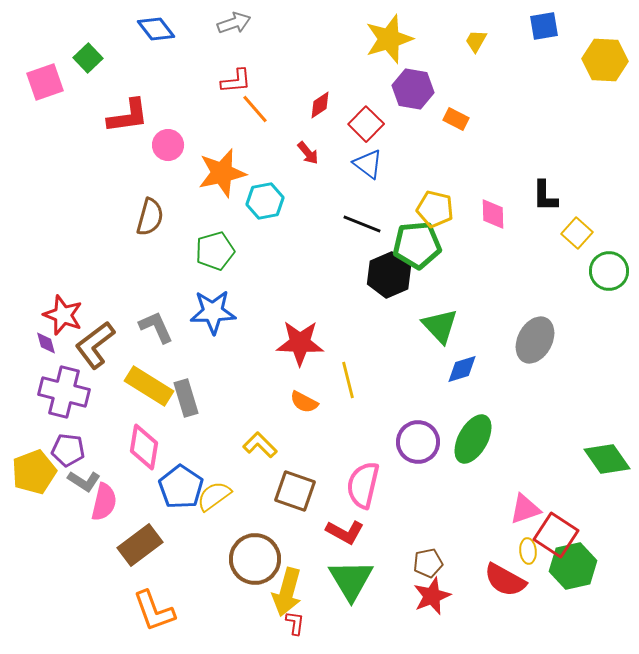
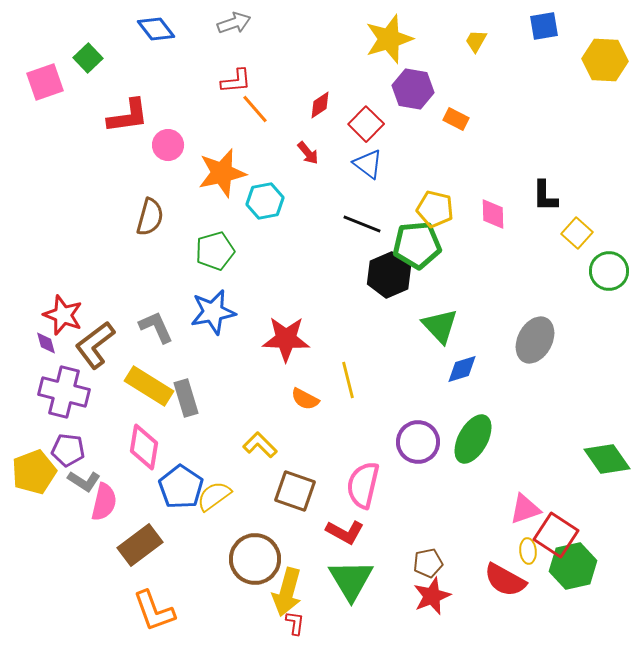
blue star at (213, 312): rotated 9 degrees counterclockwise
red star at (300, 343): moved 14 px left, 4 px up
orange semicircle at (304, 402): moved 1 px right, 3 px up
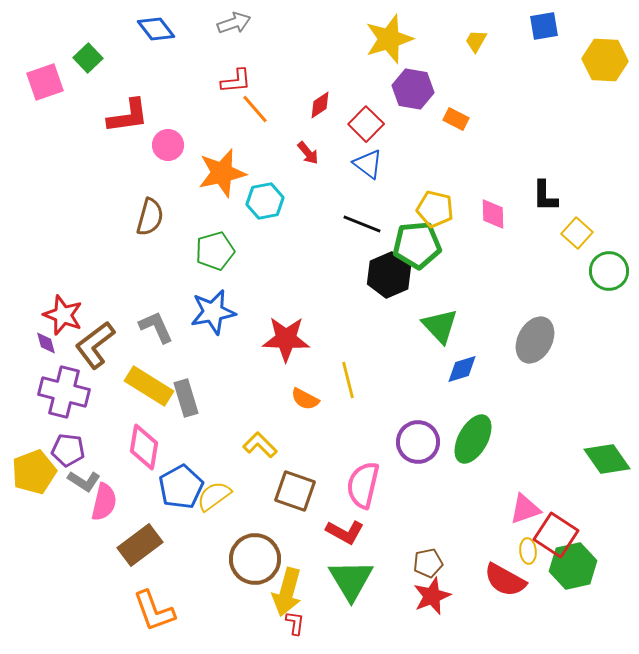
blue pentagon at (181, 487): rotated 9 degrees clockwise
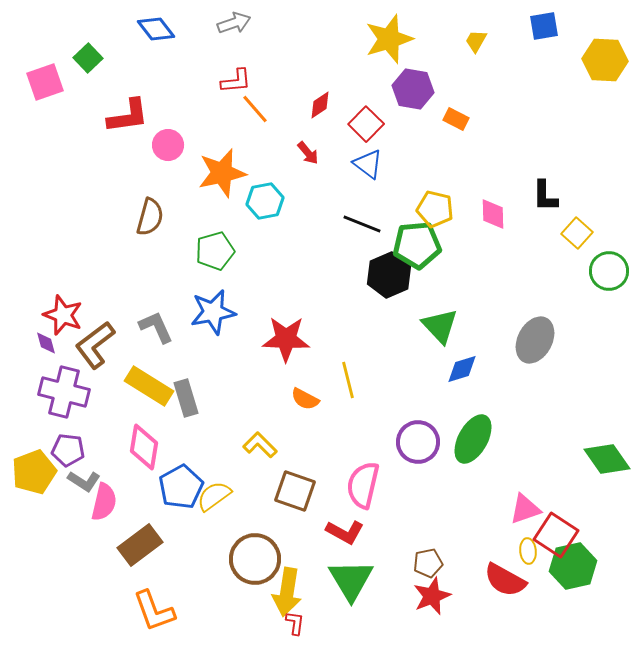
yellow arrow at (287, 592): rotated 6 degrees counterclockwise
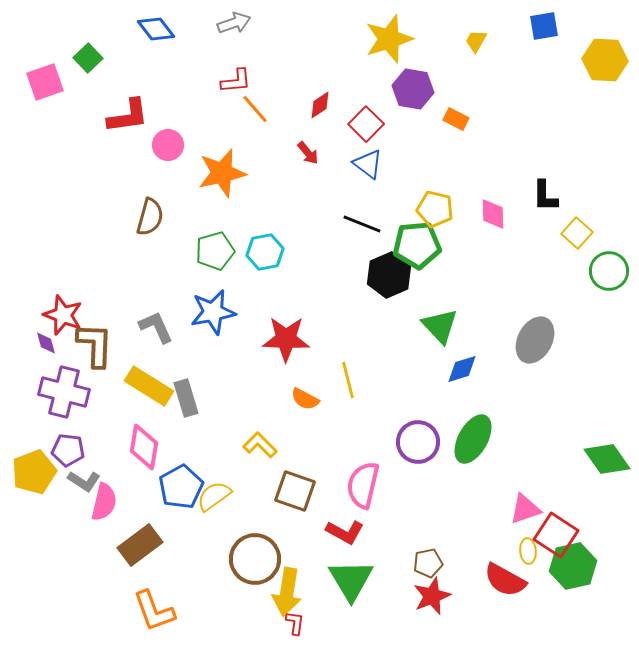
cyan hexagon at (265, 201): moved 51 px down
brown L-shape at (95, 345): rotated 129 degrees clockwise
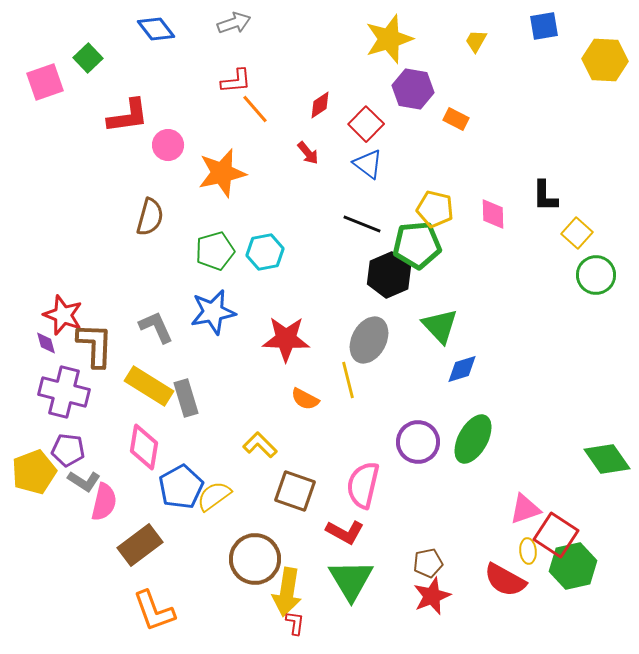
green circle at (609, 271): moved 13 px left, 4 px down
gray ellipse at (535, 340): moved 166 px left
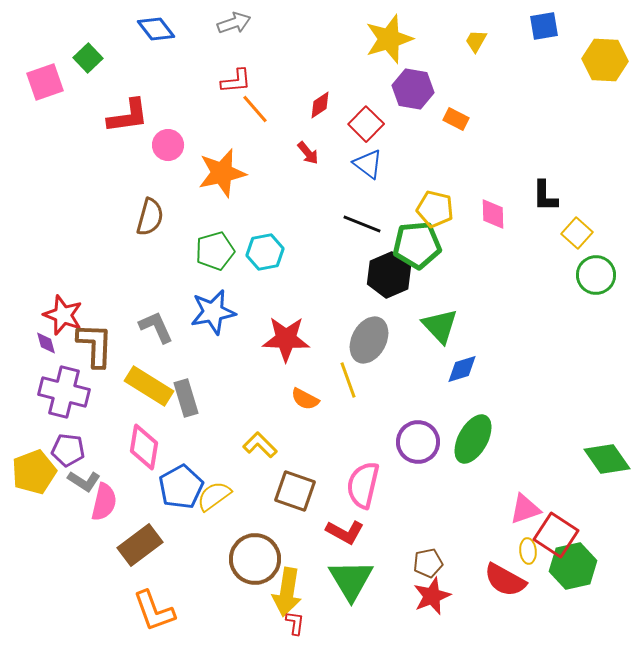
yellow line at (348, 380): rotated 6 degrees counterclockwise
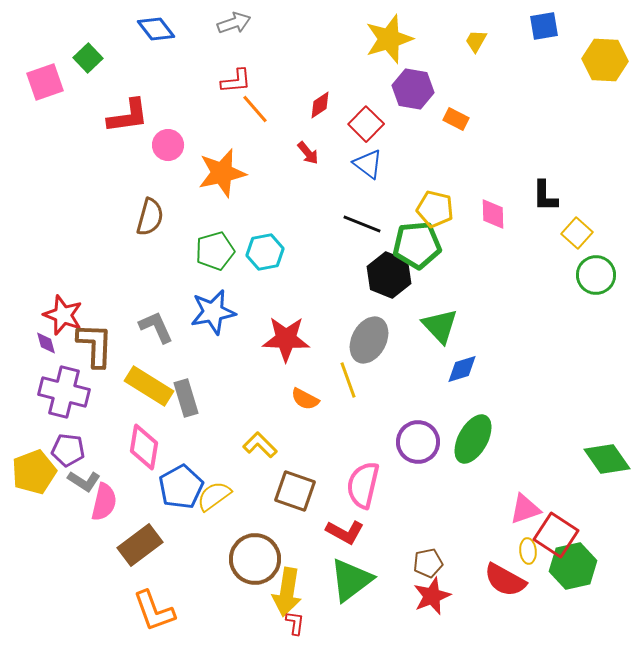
black hexagon at (389, 275): rotated 15 degrees counterclockwise
green triangle at (351, 580): rotated 24 degrees clockwise
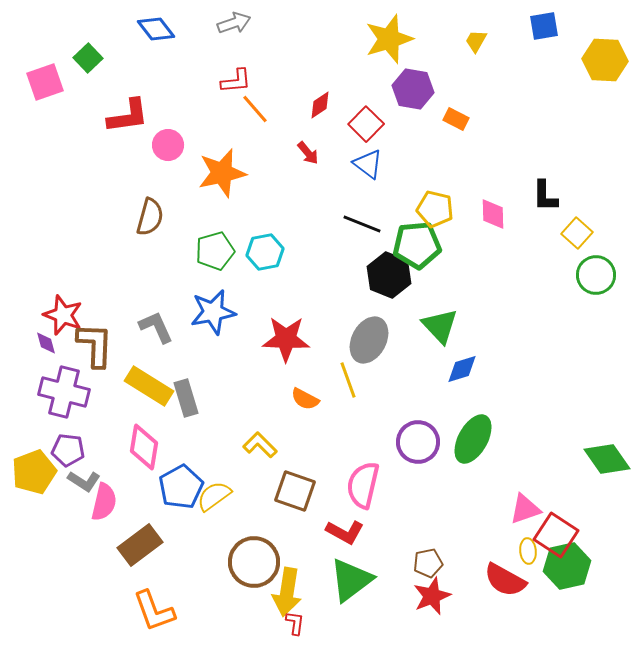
brown circle at (255, 559): moved 1 px left, 3 px down
green hexagon at (573, 566): moved 6 px left
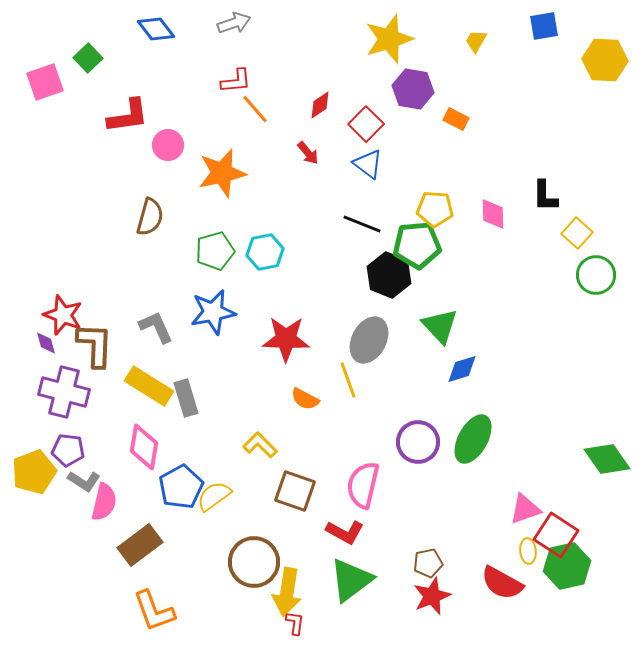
yellow pentagon at (435, 209): rotated 9 degrees counterclockwise
red semicircle at (505, 580): moved 3 px left, 3 px down
